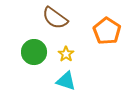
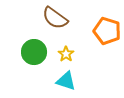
orange pentagon: rotated 16 degrees counterclockwise
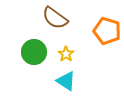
cyan triangle: rotated 15 degrees clockwise
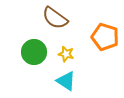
orange pentagon: moved 2 px left, 6 px down
yellow star: rotated 21 degrees counterclockwise
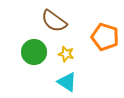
brown semicircle: moved 1 px left, 3 px down
cyan triangle: moved 1 px right, 1 px down
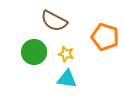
brown semicircle: rotated 8 degrees counterclockwise
cyan triangle: moved 3 px up; rotated 25 degrees counterclockwise
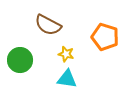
brown semicircle: moved 6 px left, 4 px down
green circle: moved 14 px left, 8 px down
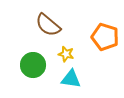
brown semicircle: rotated 12 degrees clockwise
green circle: moved 13 px right, 5 px down
cyan triangle: moved 4 px right
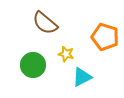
brown semicircle: moved 3 px left, 2 px up
cyan triangle: moved 11 px right, 2 px up; rotated 35 degrees counterclockwise
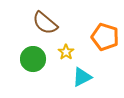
yellow star: moved 2 px up; rotated 21 degrees clockwise
green circle: moved 6 px up
